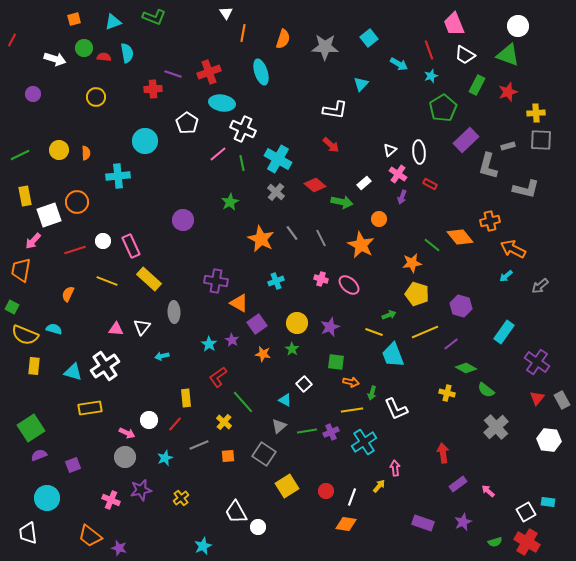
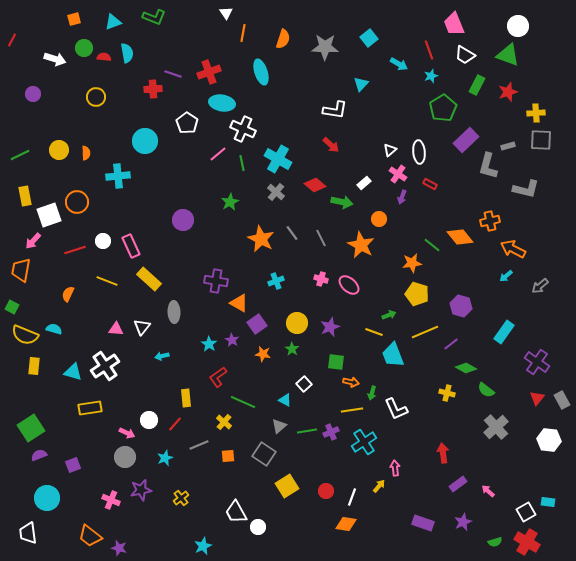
green line at (243, 402): rotated 25 degrees counterclockwise
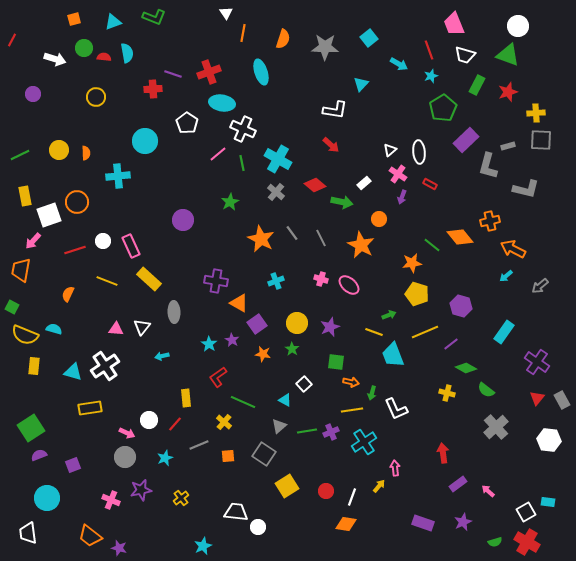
white trapezoid at (465, 55): rotated 15 degrees counterclockwise
white trapezoid at (236, 512): rotated 125 degrees clockwise
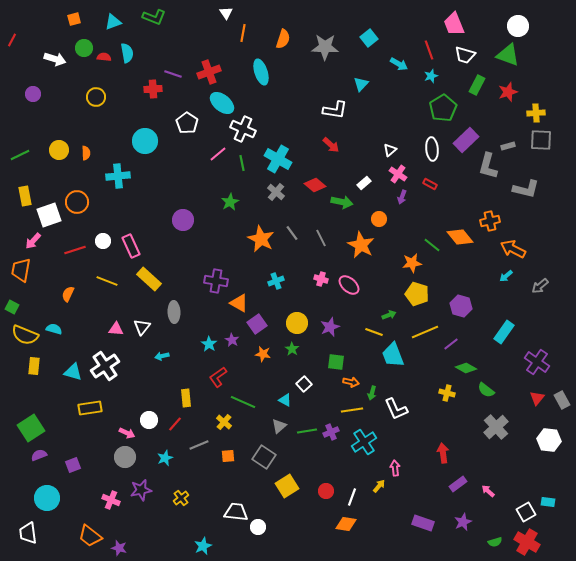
cyan ellipse at (222, 103): rotated 30 degrees clockwise
white ellipse at (419, 152): moved 13 px right, 3 px up
gray square at (264, 454): moved 3 px down
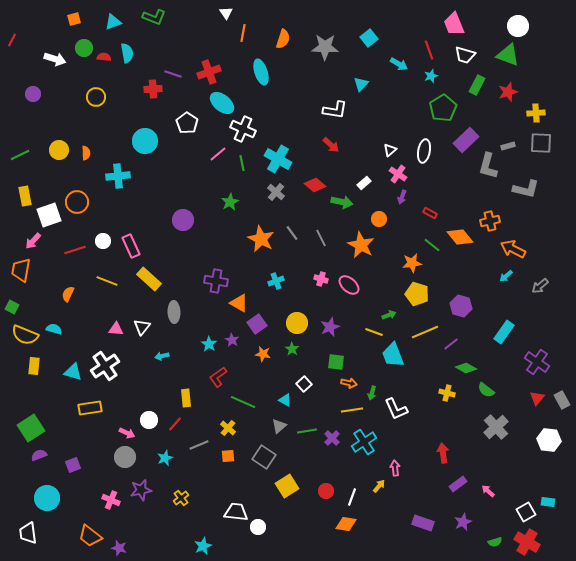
gray square at (541, 140): moved 3 px down
white ellipse at (432, 149): moved 8 px left, 2 px down; rotated 15 degrees clockwise
red rectangle at (430, 184): moved 29 px down
orange arrow at (351, 382): moved 2 px left, 1 px down
yellow cross at (224, 422): moved 4 px right, 6 px down
purple cross at (331, 432): moved 1 px right, 6 px down; rotated 21 degrees counterclockwise
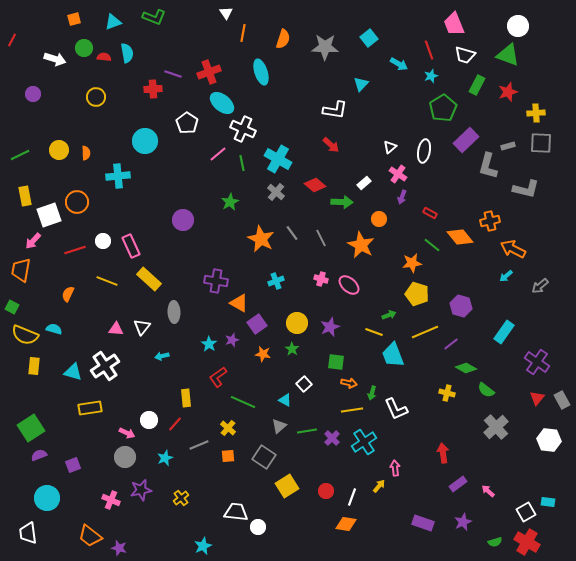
white triangle at (390, 150): moved 3 px up
green arrow at (342, 202): rotated 10 degrees counterclockwise
purple star at (232, 340): rotated 24 degrees clockwise
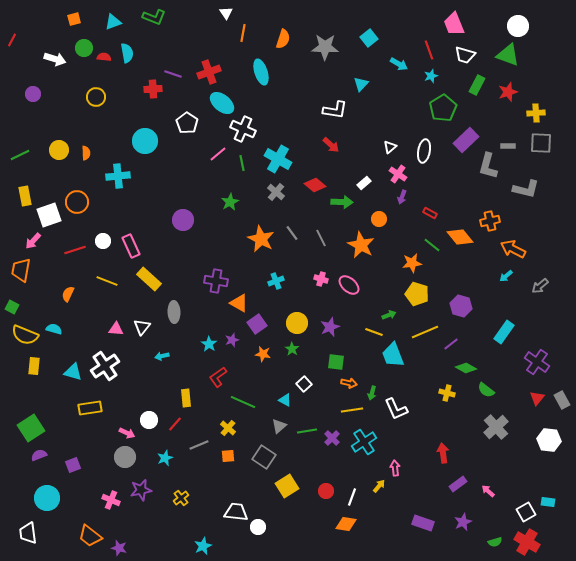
gray rectangle at (508, 146): rotated 16 degrees clockwise
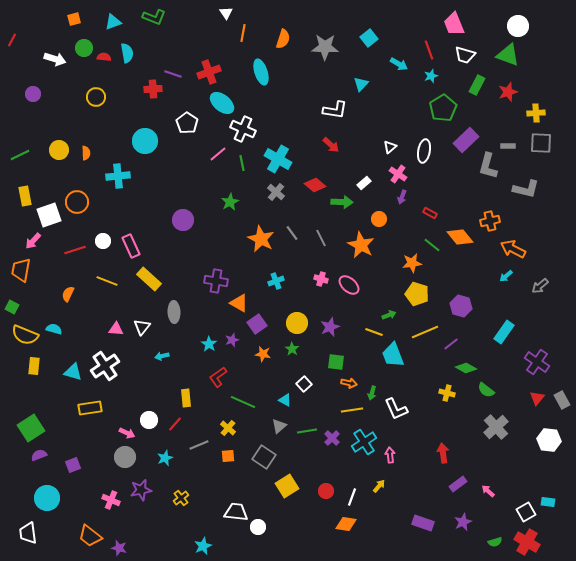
pink arrow at (395, 468): moved 5 px left, 13 px up
